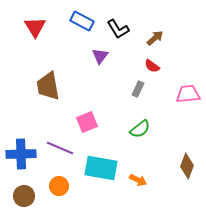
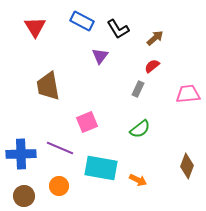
red semicircle: rotated 105 degrees clockwise
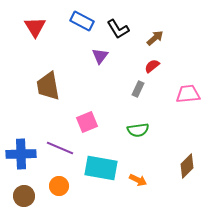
green semicircle: moved 2 px left, 1 px down; rotated 30 degrees clockwise
brown diamond: rotated 25 degrees clockwise
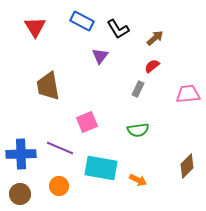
brown circle: moved 4 px left, 2 px up
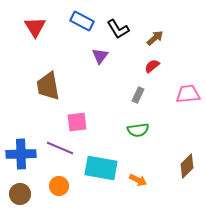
gray rectangle: moved 6 px down
pink square: moved 10 px left; rotated 15 degrees clockwise
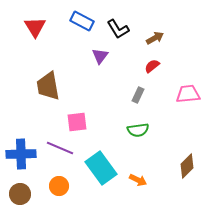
brown arrow: rotated 12 degrees clockwise
cyan rectangle: rotated 44 degrees clockwise
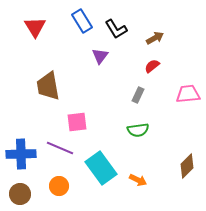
blue rectangle: rotated 30 degrees clockwise
black L-shape: moved 2 px left
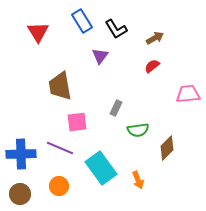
red triangle: moved 3 px right, 5 px down
brown trapezoid: moved 12 px right
gray rectangle: moved 22 px left, 13 px down
brown diamond: moved 20 px left, 18 px up
orange arrow: rotated 42 degrees clockwise
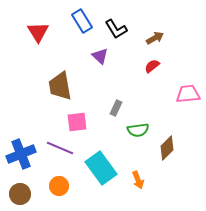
purple triangle: rotated 24 degrees counterclockwise
blue cross: rotated 20 degrees counterclockwise
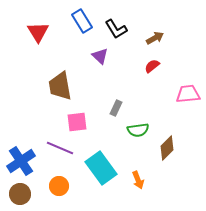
blue cross: moved 7 px down; rotated 12 degrees counterclockwise
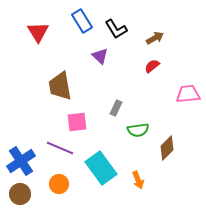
orange circle: moved 2 px up
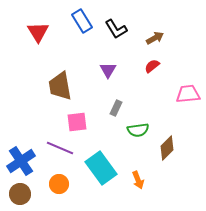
purple triangle: moved 8 px right, 14 px down; rotated 18 degrees clockwise
